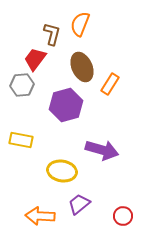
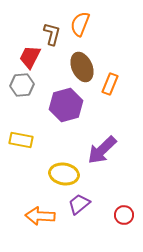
red trapezoid: moved 5 px left, 2 px up; rotated 10 degrees counterclockwise
orange rectangle: rotated 10 degrees counterclockwise
purple arrow: rotated 120 degrees clockwise
yellow ellipse: moved 2 px right, 3 px down
red circle: moved 1 px right, 1 px up
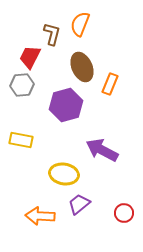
purple arrow: rotated 72 degrees clockwise
red circle: moved 2 px up
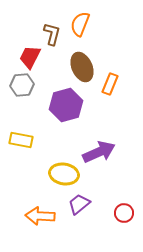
purple arrow: moved 3 px left, 2 px down; rotated 128 degrees clockwise
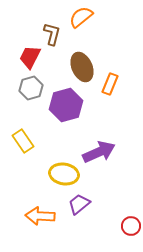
orange semicircle: moved 1 px right, 7 px up; rotated 30 degrees clockwise
gray hexagon: moved 9 px right, 3 px down; rotated 10 degrees counterclockwise
yellow rectangle: moved 2 px right, 1 px down; rotated 45 degrees clockwise
red circle: moved 7 px right, 13 px down
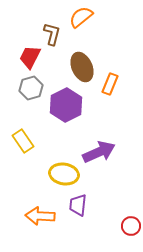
purple hexagon: rotated 12 degrees counterclockwise
purple trapezoid: moved 1 px left, 1 px down; rotated 45 degrees counterclockwise
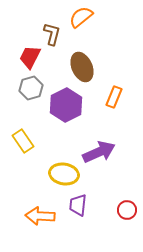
orange rectangle: moved 4 px right, 13 px down
red circle: moved 4 px left, 16 px up
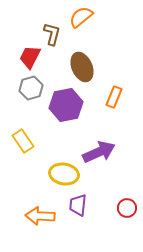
purple hexagon: rotated 16 degrees clockwise
red circle: moved 2 px up
